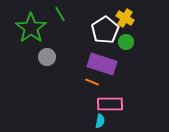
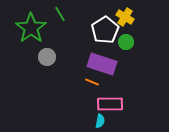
yellow cross: moved 1 px up
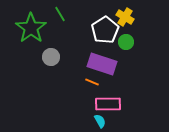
gray circle: moved 4 px right
pink rectangle: moved 2 px left
cyan semicircle: rotated 40 degrees counterclockwise
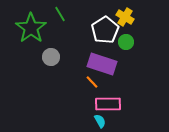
orange line: rotated 24 degrees clockwise
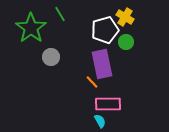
white pentagon: rotated 16 degrees clockwise
purple rectangle: rotated 60 degrees clockwise
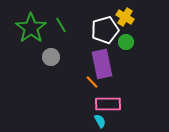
green line: moved 1 px right, 11 px down
